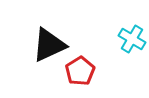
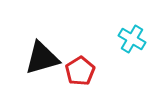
black triangle: moved 7 px left, 13 px down; rotated 9 degrees clockwise
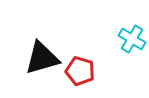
red pentagon: rotated 24 degrees counterclockwise
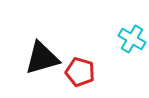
red pentagon: moved 1 px down
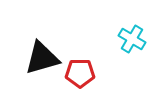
red pentagon: moved 1 px down; rotated 16 degrees counterclockwise
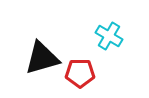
cyan cross: moved 23 px left, 3 px up
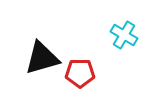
cyan cross: moved 15 px right, 1 px up
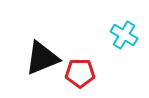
black triangle: rotated 6 degrees counterclockwise
